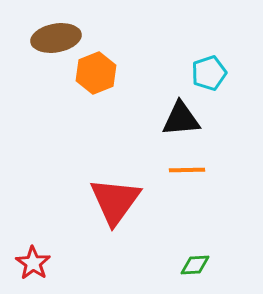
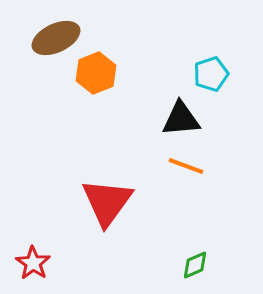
brown ellipse: rotated 15 degrees counterclockwise
cyan pentagon: moved 2 px right, 1 px down
orange line: moved 1 px left, 4 px up; rotated 21 degrees clockwise
red triangle: moved 8 px left, 1 px down
green diamond: rotated 20 degrees counterclockwise
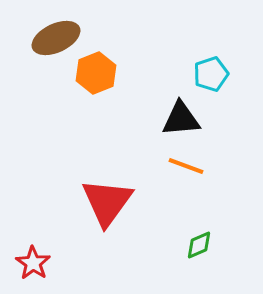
green diamond: moved 4 px right, 20 px up
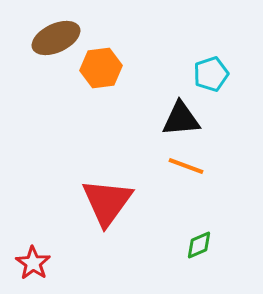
orange hexagon: moved 5 px right, 5 px up; rotated 15 degrees clockwise
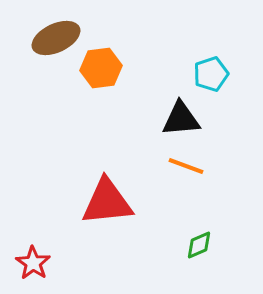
red triangle: rotated 48 degrees clockwise
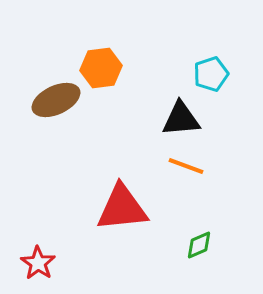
brown ellipse: moved 62 px down
red triangle: moved 15 px right, 6 px down
red star: moved 5 px right
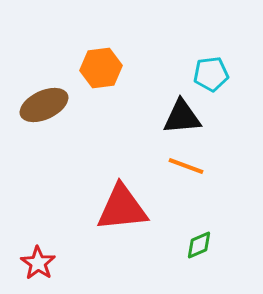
cyan pentagon: rotated 12 degrees clockwise
brown ellipse: moved 12 px left, 5 px down
black triangle: moved 1 px right, 2 px up
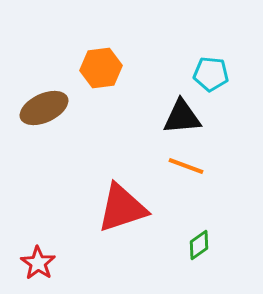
cyan pentagon: rotated 12 degrees clockwise
brown ellipse: moved 3 px down
red triangle: rotated 12 degrees counterclockwise
green diamond: rotated 12 degrees counterclockwise
